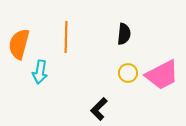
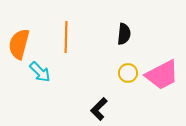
cyan arrow: rotated 55 degrees counterclockwise
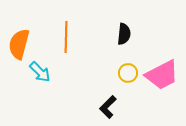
black L-shape: moved 9 px right, 2 px up
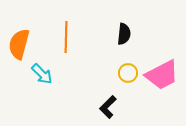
cyan arrow: moved 2 px right, 2 px down
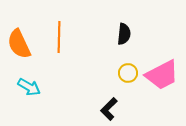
orange line: moved 7 px left
orange semicircle: rotated 40 degrees counterclockwise
cyan arrow: moved 13 px left, 13 px down; rotated 15 degrees counterclockwise
black L-shape: moved 1 px right, 2 px down
